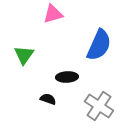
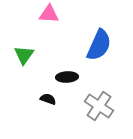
pink triangle: moved 4 px left; rotated 20 degrees clockwise
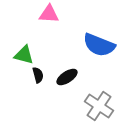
blue semicircle: rotated 88 degrees clockwise
green triangle: rotated 50 degrees counterclockwise
black ellipse: rotated 30 degrees counterclockwise
black semicircle: moved 10 px left, 24 px up; rotated 56 degrees clockwise
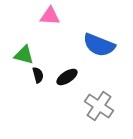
pink triangle: moved 1 px right, 2 px down
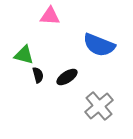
gray cross: rotated 16 degrees clockwise
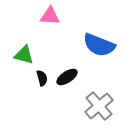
black semicircle: moved 4 px right, 3 px down
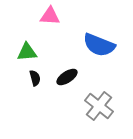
green triangle: moved 3 px right, 3 px up; rotated 20 degrees counterclockwise
black semicircle: moved 7 px left
gray cross: rotated 12 degrees counterclockwise
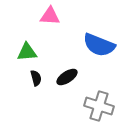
black semicircle: moved 1 px right
gray cross: rotated 20 degrees counterclockwise
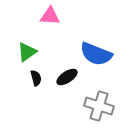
blue semicircle: moved 3 px left, 9 px down
green triangle: rotated 30 degrees counterclockwise
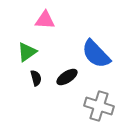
pink triangle: moved 5 px left, 4 px down
blue semicircle: rotated 24 degrees clockwise
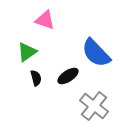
pink triangle: rotated 15 degrees clockwise
blue semicircle: moved 1 px up
black ellipse: moved 1 px right, 1 px up
gray cross: moved 5 px left; rotated 20 degrees clockwise
